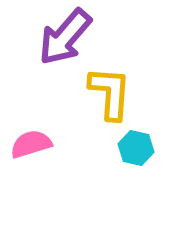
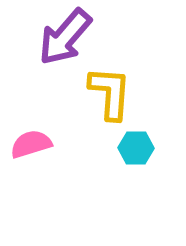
cyan hexagon: rotated 12 degrees counterclockwise
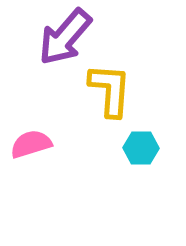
yellow L-shape: moved 3 px up
cyan hexagon: moved 5 px right
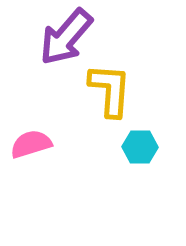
purple arrow: moved 1 px right
cyan hexagon: moved 1 px left, 1 px up
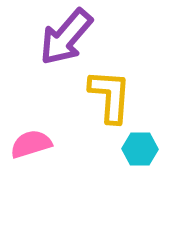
yellow L-shape: moved 6 px down
cyan hexagon: moved 2 px down
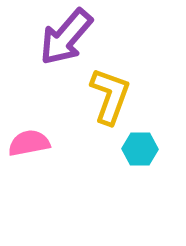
yellow L-shape: rotated 16 degrees clockwise
pink semicircle: moved 2 px left, 1 px up; rotated 6 degrees clockwise
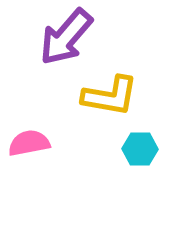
yellow L-shape: rotated 80 degrees clockwise
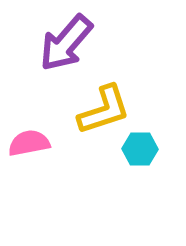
purple arrow: moved 6 px down
yellow L-shape: moved 6 px left, 14 px down; rotated 28 degrees counterclockwise
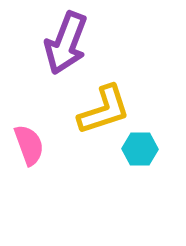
purple arrow: rotated 20 degrees counterclockwise
pink semicircle: moved 2 px down; rotated 81 degrees clockwise
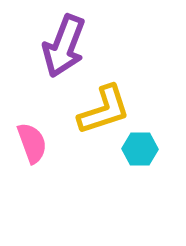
purple arrow: moved 2 px left, 3 px down
pink semicircle: moved 3 px right, 2 px up
